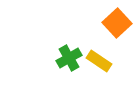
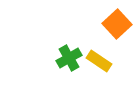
orange square: moved 1 px down
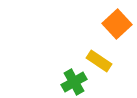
green cross: moved 5 px right, 24 px down
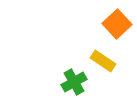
yellow rectangle: moved 4 px right
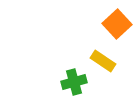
green cross: rotated 15 degrees clockwise
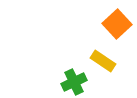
green cross: rotated 10 degrees counterclockwise
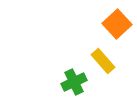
yellow rectangle: rotated 15 degrees clockwise
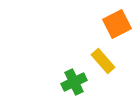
orange square: rotated 16 degrees clockwise
